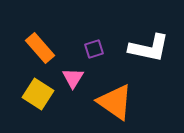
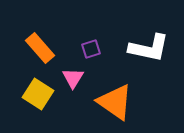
purple square: moved 3 px left
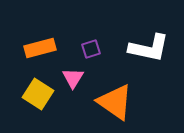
orange rectangle: rotated 64 degrees counterclockwise
